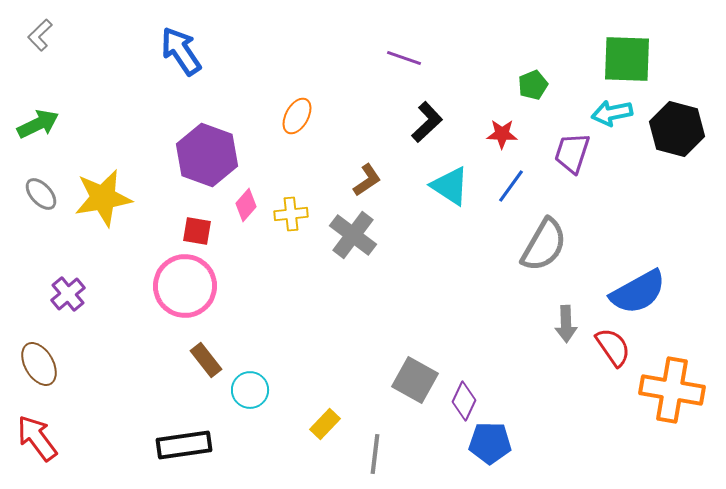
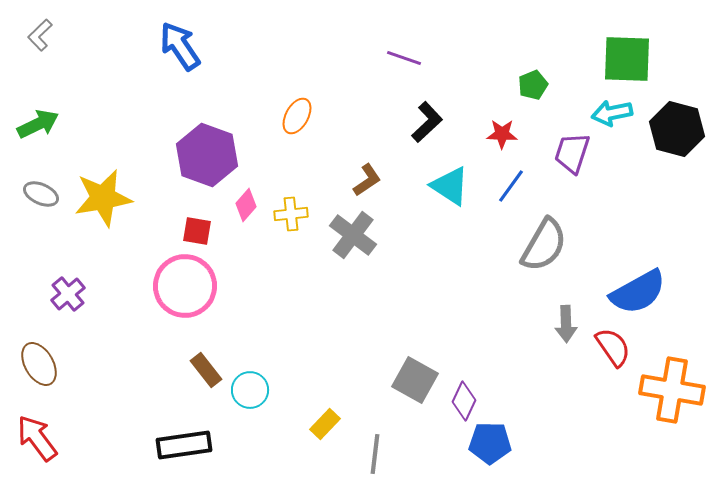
blue arrow: moved 1 px left, 5 px up
gray ellipse: rotated 24 degrees counterclockwise
brown rectangle: moved 10 px down
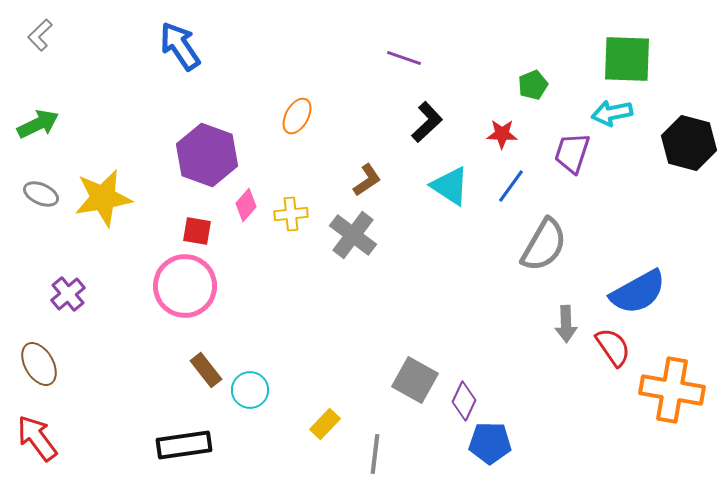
black hexagon: moved 12 px right, 14 px down
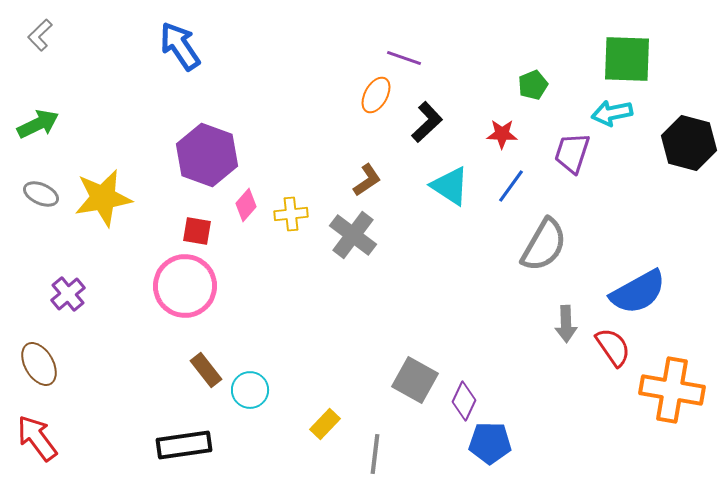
orange ellipse: moved 79 px right, 21 px up
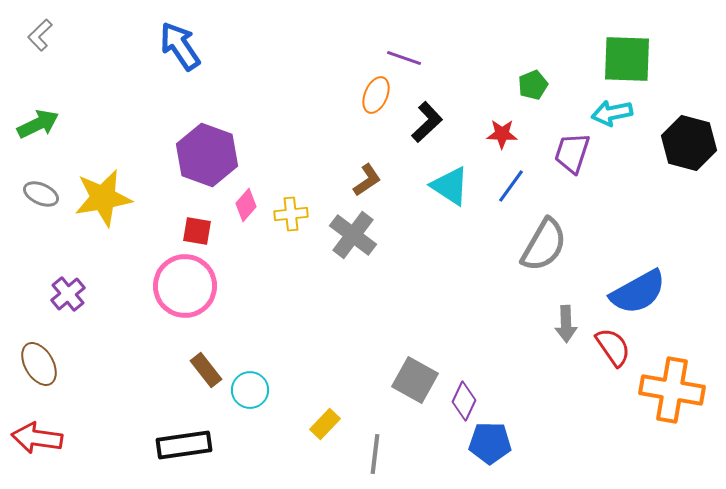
orange ellipse: rotated 6 degrees counterclockwise
red arrow: rotated 45 degrees counterclockwise
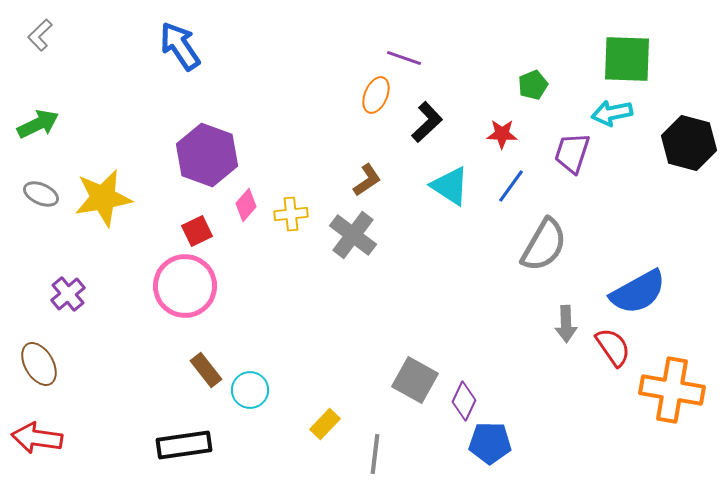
red square: rotated 36 degrees counterclockwise
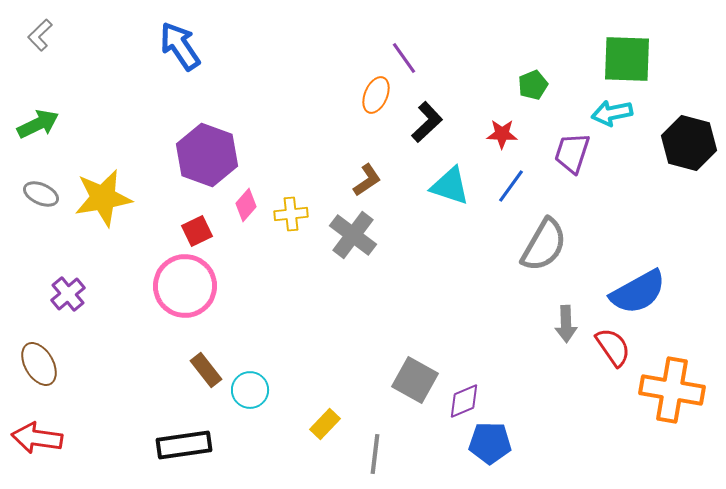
purple line: rotated 36 degrees clockwise
cyan triangle: rotated 15 degrees counterclockwise
purple diamond: rotated 42 degrees clockwise
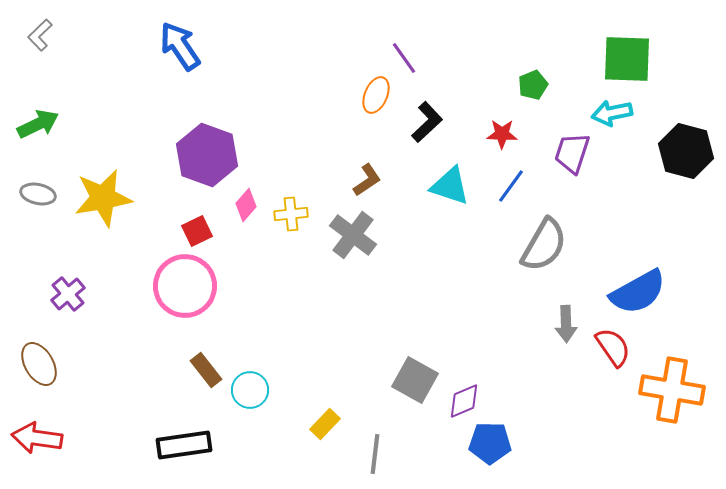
black hexagon: moved 3 px left, 8 px down
gray ellipse: moved 3 px left; rotated 12 degrees counterclockwise
